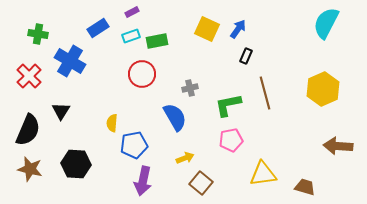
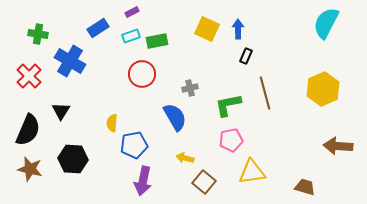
blue arrow: rotated 36 degrees counterclockwise
yellow arrow: rotated 144 degrees counterclockwise
black hexagon: moved 3 px left, 5 px up
yellow triangle: moved 11 px left, 2 px up
brown square: moved 3 px right, 1 px up
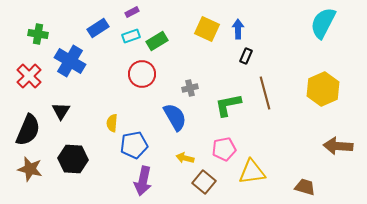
cyan semicircle: moved 3 px left
green rectangle: rotated 20 degrees counterclockwise
pink pentagon: moved 7 px left, 9 px down
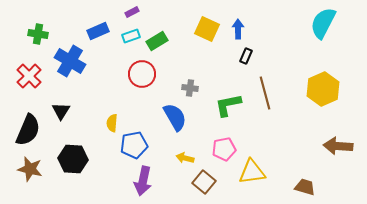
blue rectangle: moved 3 px down; rotated 10 degrees clockwise
gray cross: rotated 21 degrees clockwise
